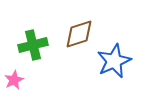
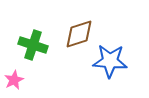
green cross: rotated 32 degrees clockwise
blue star: moved 4 px left; rotated 28 degrees clockwise
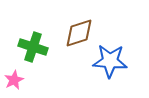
brown diamond: moved 1 px up
green cross: moved 2 px down
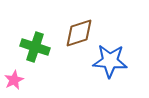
green cross: moved 2 px right
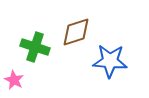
brown diamond: moved 3 px left, 1 px up
pink star: rotated 18 degrees counterclockwise
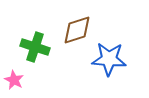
brown diamond: moved 1 px right, 2 px up
blue star: moved 1 px left, 2 px up
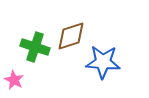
brown diamond: moved 6 px left, 6 px down
blue star: moved 6 px left, 3 px down
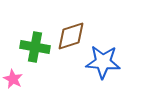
green cross: rotated 8 degrees counterclockwise
pink star: moved 1 px left, 1 px up
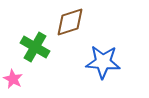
brown diamond: moved 1 px left, 14 px up
green cross: rotated 20 degrees clockwise
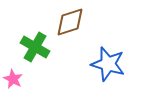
blue star: moved 5 px right, 2 px down; rotated 12 degrees clockwise
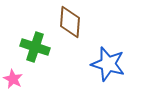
brown diamond: rotated 68 degrees counterclockwise
green cross: rotated 12 degrees counterclockwise
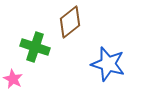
brown diamond: rotated 48 degrees clockwise
